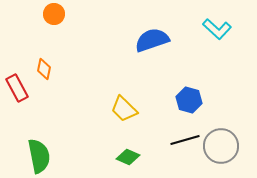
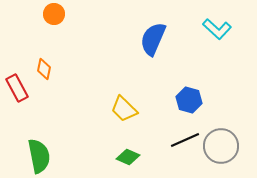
blue semicircle: moved 1 px right, 1 px up; rotated 48 degrees counterclockwise
black line: rotated 8 degrees counterclockwise
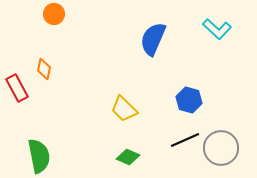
gray circle: moved 2 px down
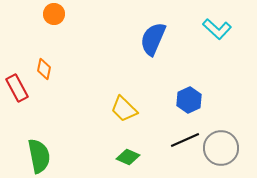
blue hexagon: rotated 20 degrees clockwise
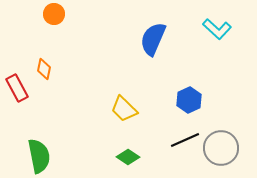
green diamond: rotated 10 degrees clockwise
